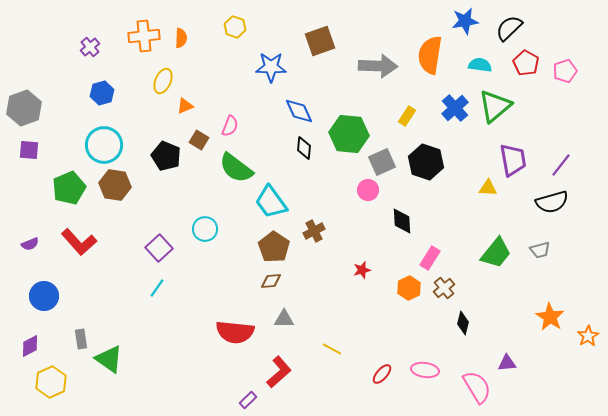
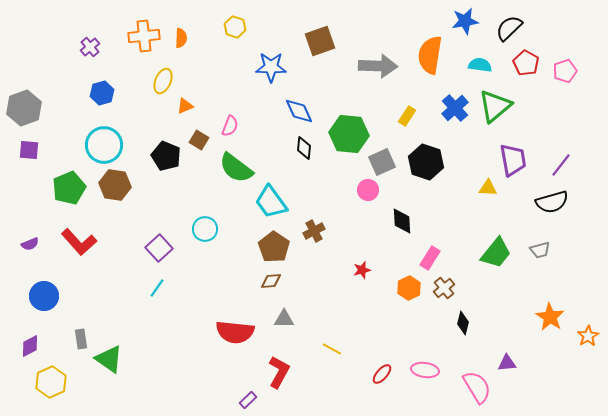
red L-shape at (279, 372): rotated 20 degrees counterclockwise
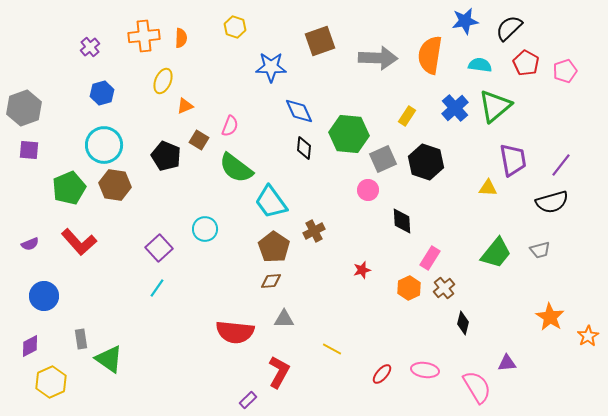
gray arrow at (378, 66): moved 8 px up
gray square at (382, 162): moved 1 px right, 3 px up
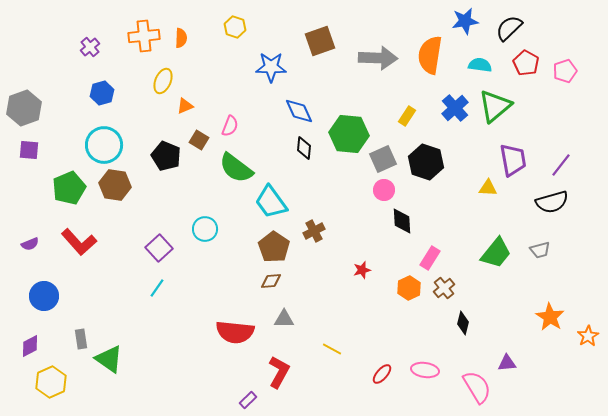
pink circle at (368, 190): moved 16 px right
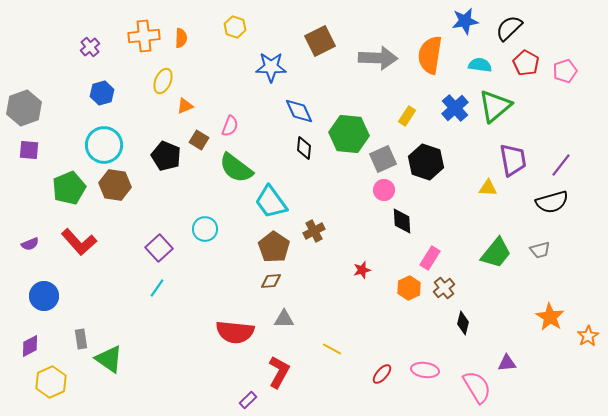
brown square at (320, 41): rotated 8 degrees counterclockwise
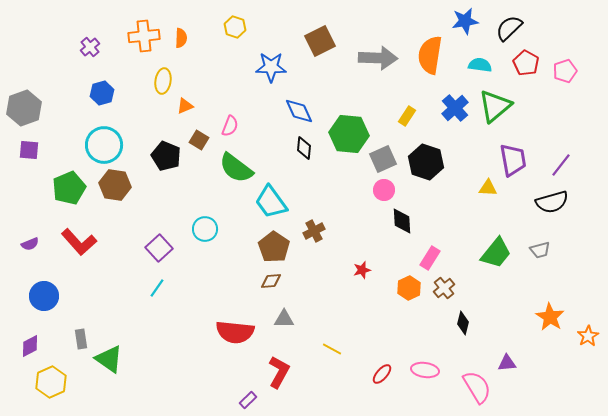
yellow ellipse at (163, 81): rotated 15 degrees counterclockwise
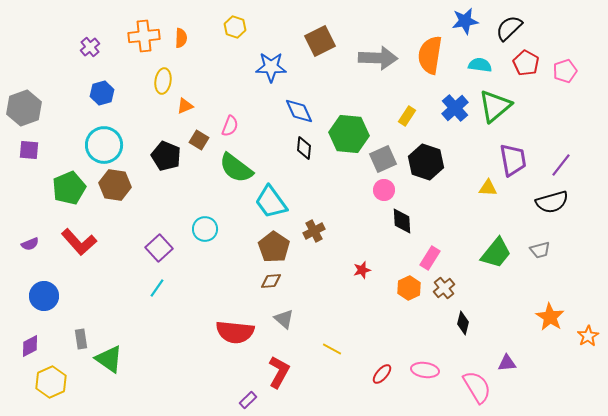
gray triangle at (284, 319): rotated 40 degrees clockwise
